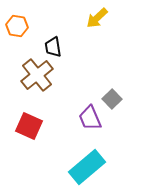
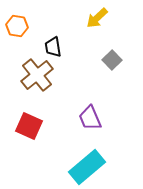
gray square: moved 39 px up
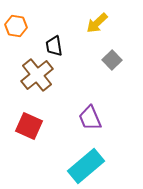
yellow arrow: moved 5 px down
orange hexagon: moved 1 px left
black trapezoid: moved 1 px right, 1 px up
cyan rectangle: moved 1 px left, 1 px up
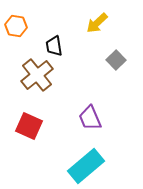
gray square: moved 4 px right
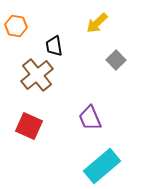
cyan rectangle: moved 16 px right
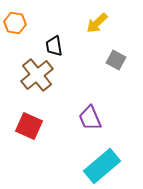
orange hexagon: moved 1 px left, 3 px up
gray square: rotated 18 degrees counterclockwise
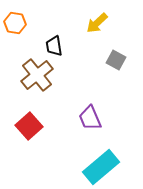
red square: rotated 24 degrees clockwise
cyan rectangle: moved 1 px left, 1 px down
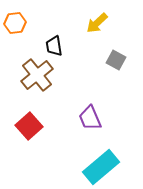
orange hexagon: rotated 15 degrees counterclockwise
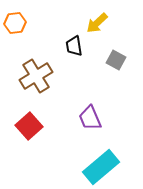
black trapezoid: moved 20 px right
brown cross: moved 1 px left, 1 px down; rotated 8 degrees clockwise
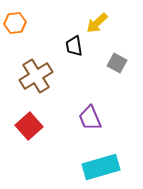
gray square: moved 1 px right, 3 px down
cyan rectangle: rotated 24 degrees clockwise
